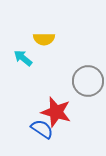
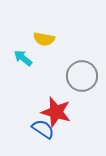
yellow semicircle: rotated 10 degrees clockwise
gray circle: moved 6 px left, 5 px up
blue semicircle: moved 1 px right
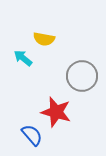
blue semicircle: moved 11 px left, 6 px down; rotated 15 degrees clockwise
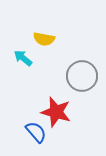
blue semicircle: moved 4 px right, 3 px up
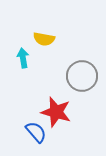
cyan arrow: rotated 42 degrees clockwise
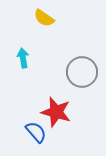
yellow semicircle: moved 21 px up; rotated 25 degrees clockwise
gray circle: moved 4 px up
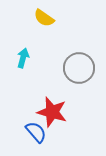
cyan arrow: rotated 24 degrees clockwise
gray circle: moved 3 px left, 4 px up
red star: moved 4 px left
